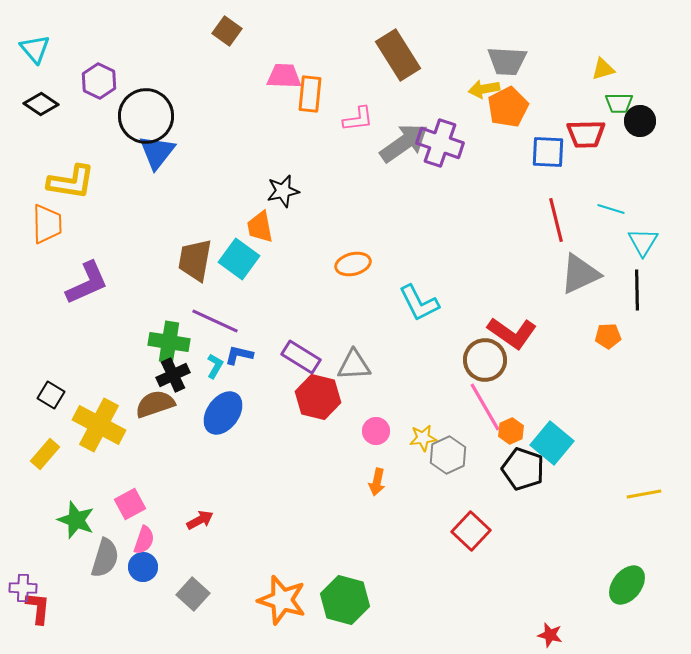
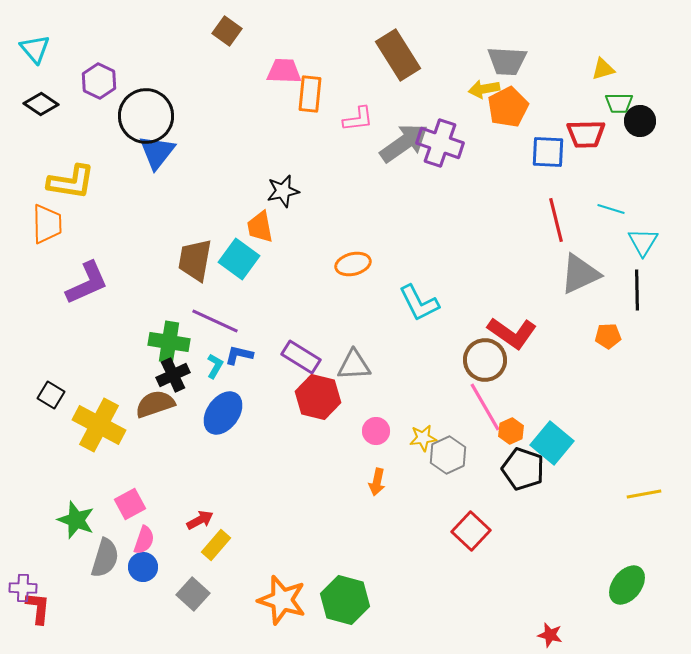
pink trapezoid at (284, 76): moved 5 px up
yellow rectangle at (45, 454): moved 171 px right, 91 px down
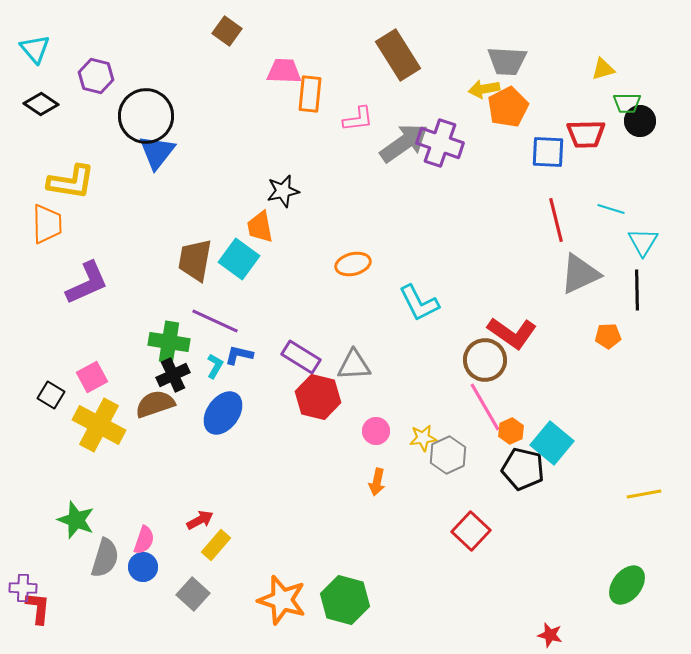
purple hexagon at (99, 81): moved 3 px left, 5 px up; rotated 12 degrees counterclockwise
green trapezoid at (619, 103): moved 8 px right
black pentagon at (523, 469): rotated 6 degrees counterclockwise
pink square at (130, 504): moved 38 px left, 127 px up
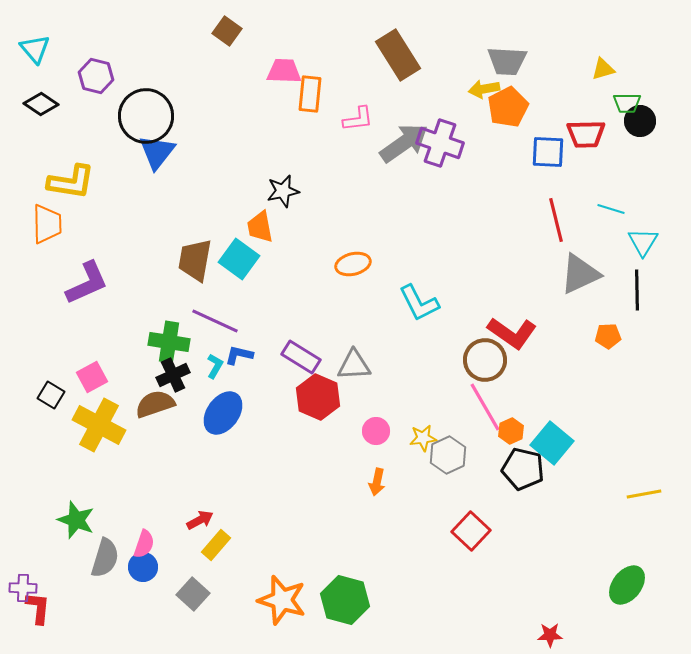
red hexagon at (318, 397): rotated 9 degrees clockwise
pink semicircle at (144, 540): moved 4 px down
red star at (550, 635): rotated 15 degrees counterclockwise
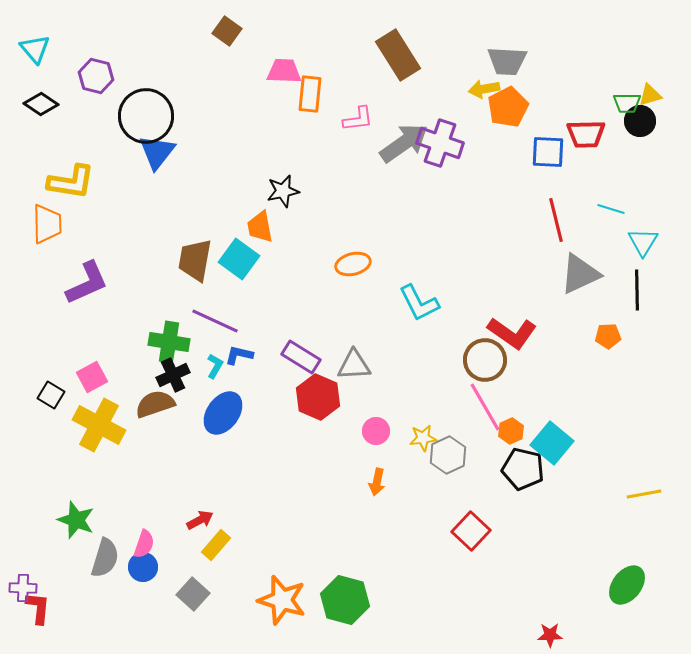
yellow triangle at (603, 69): moved 47 px right, 26 px down
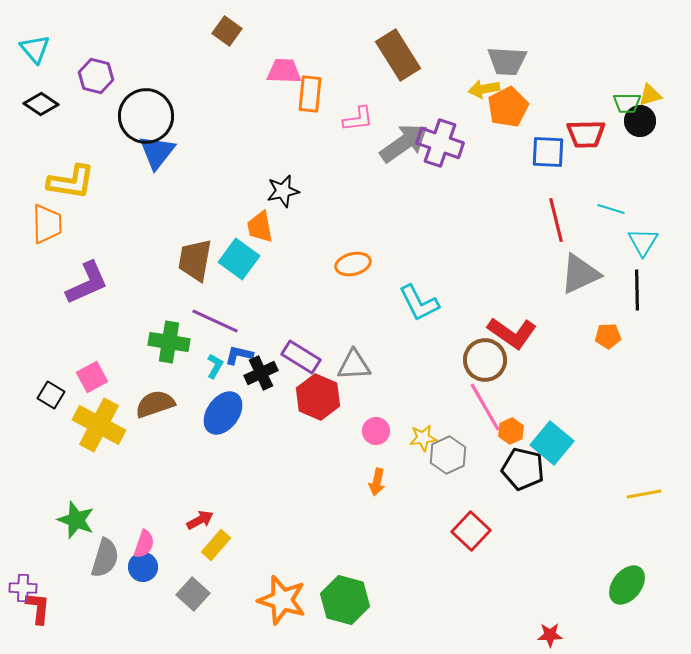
black cross at (173, 375): moved 88 px right, 2 px up
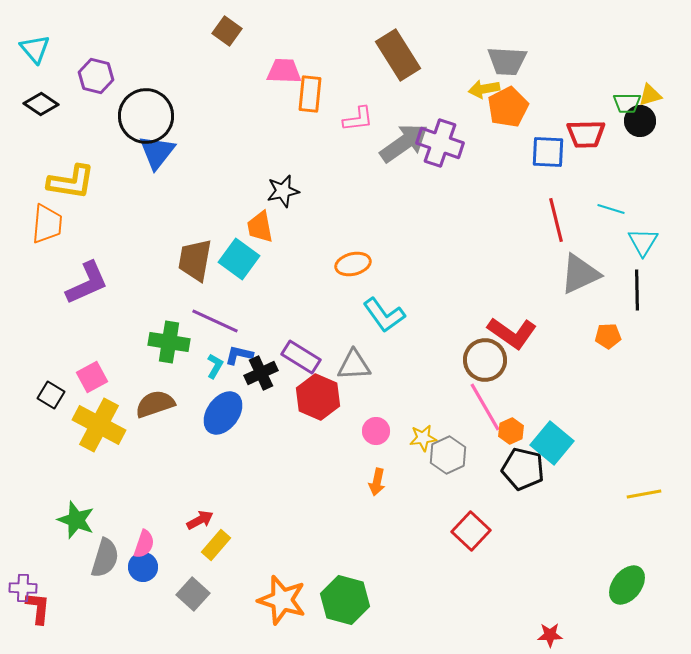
orange trapezoid at (47, 224): rotated 6 degrees clockwise
cyan L-shape at (419, 303): moved 35 px left, 12 px down; rotated 9 degrees counterclockwise
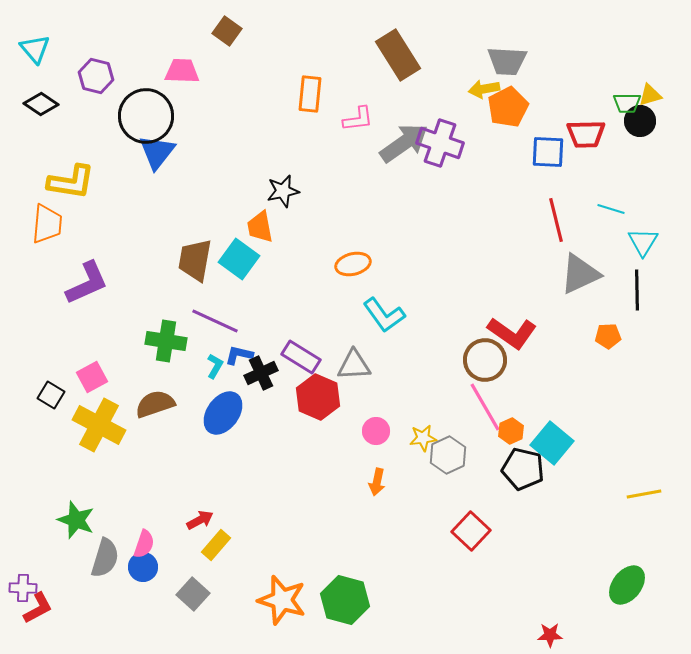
pink trapezoid at (284, 71): moved 102 px left
green cross at (169, 342): moved 3 px left, 1 px up
red L-shape at (38, 608): rotated 56 degrees clockwise
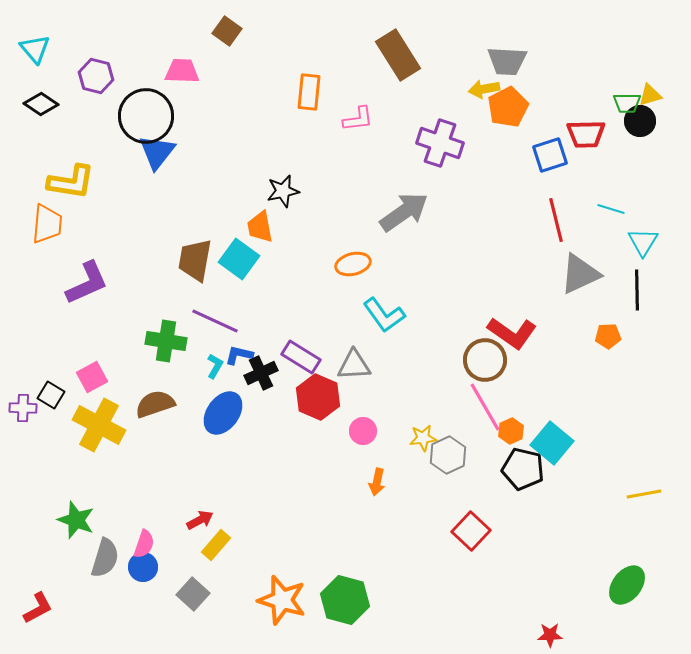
orange rectangle at (310, 94): moved 1 px left, 2 px up
gray arrow at (404, 143): moved 69 px down
blue square at (548, 152): moved 2 px right, 3 px down; rotated 21 degrees counterclockwise
pink circle at (376, 431): moved 13 px left
purple cross at (23, 588): moved 180 px up
